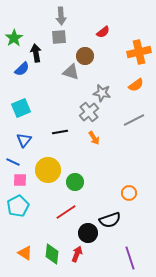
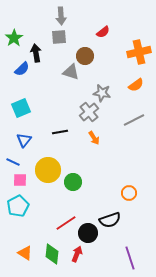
green circle: moved 2 px left
red line: moved 11 px down
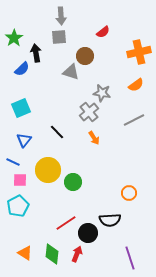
black line: moved 3 px left; rotated 56 degrees clockwise
black semicircle: rotated 15 degrees clockwise
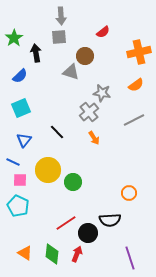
blue semicircle: moved 2 px left, 7 px down
cyan pentagon: rotated 20 degrees counterclockwise
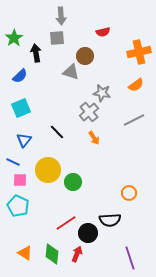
red semicircle: rotated 24 degrees clockwise
gray square: moved 2 px left, 1 px down
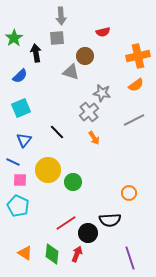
orange cross: moved 1 px left, 4 px down
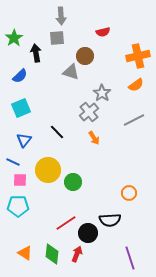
gray star: rotated 24 degrees clockwise
cyan pentagon: rotated 25 degrees counterclockwise
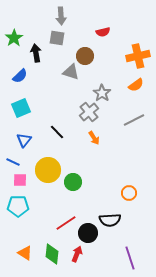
gray square: rotated 14 degrees clockwise
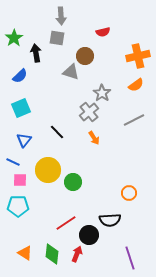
black circle: moved 1 px right, 2 px down
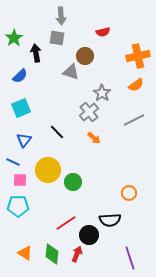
orange arrow: rotated 16 degrees counterclockwise
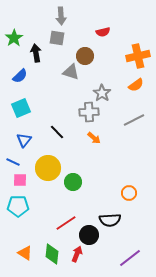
gray cross: rotated 36 degrees clockwise
yellow circle: moved 2 px up
purple line: rotated 70 degrees clockwise
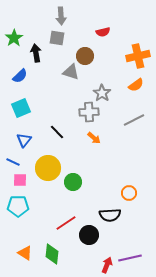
black semicircle: moved 5 px up
red arrow: moved 30 px right, 11 px down
purple line: rotated 25 degrees clockwise
